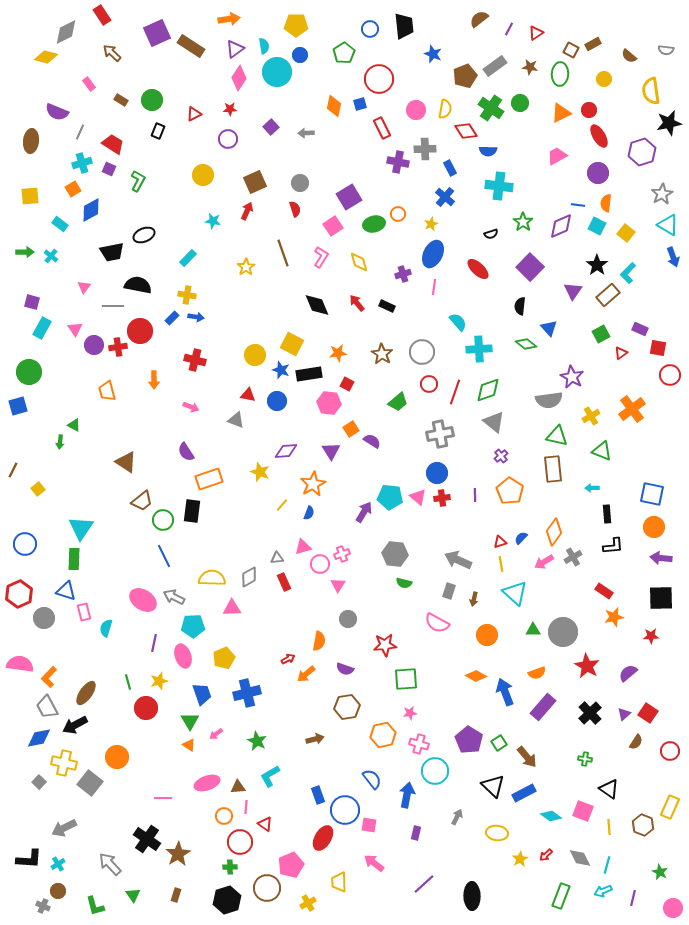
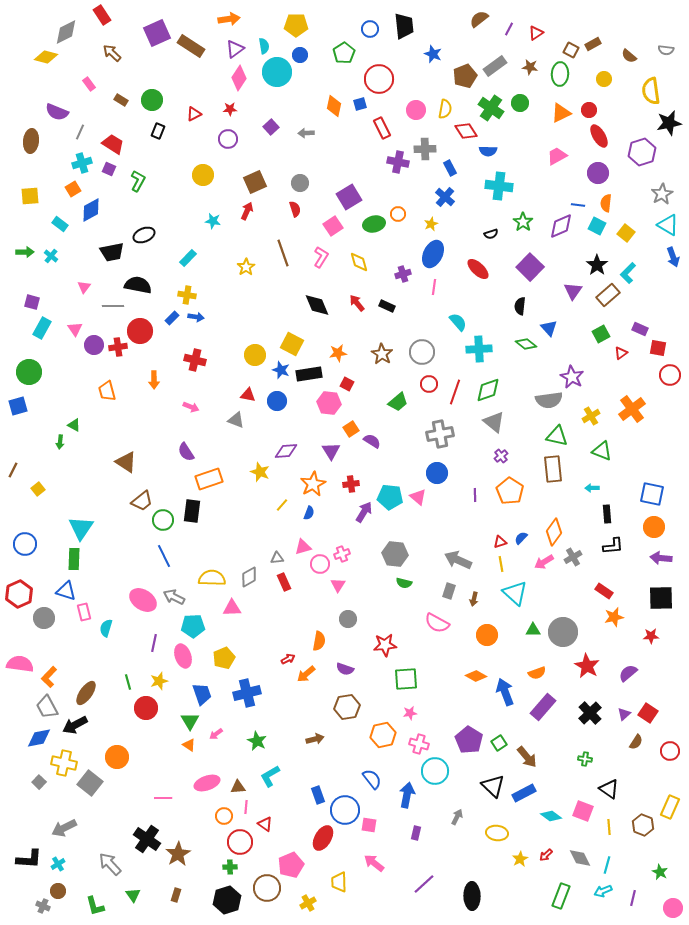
red cross at (442, 498): moved 91 px left, 14 px up
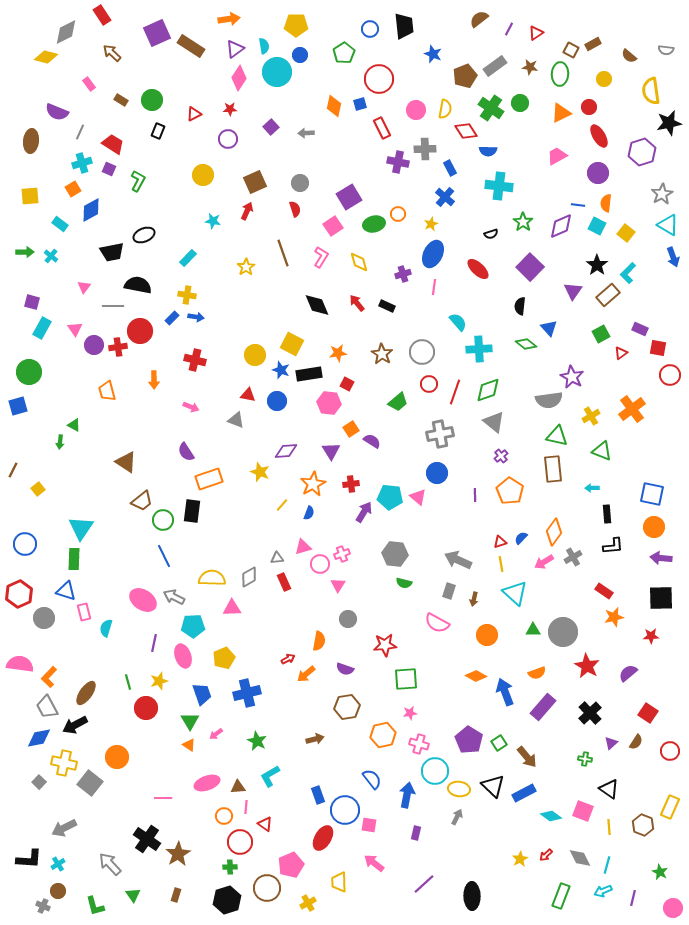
red circle at (589, 110): moved 3 px up
purple triangle at (624, 714): moved 13 px left, 29 px down
yellow ellipse at (497, 833): moved 38 px left, 44 px up
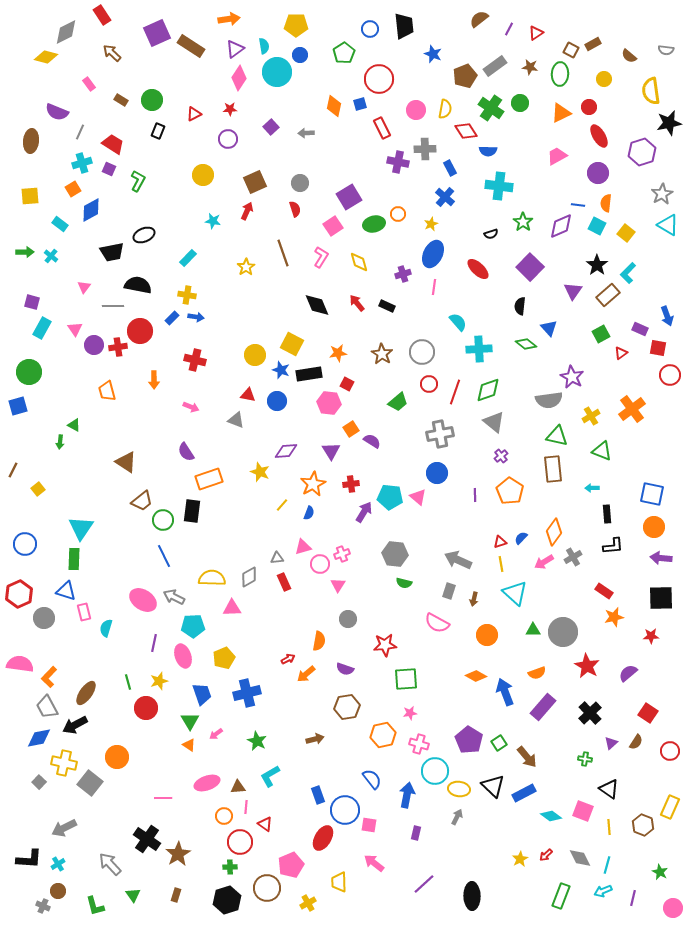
blue arrow at (673, 257): moved 6 px left, 59 px down
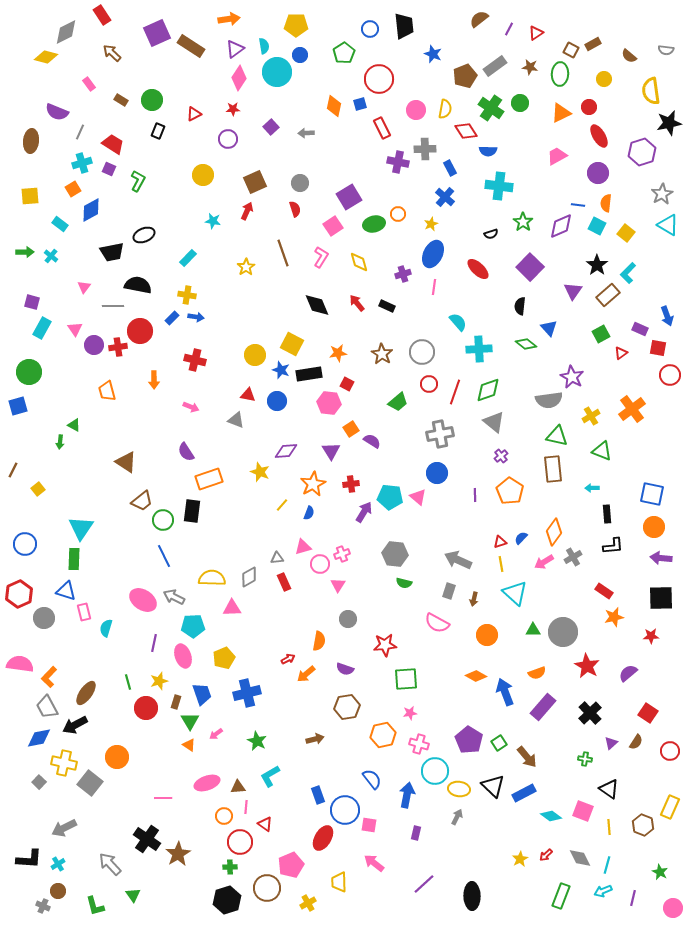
red star at (230, 109): moved 3 px right
brown rectangle at (176, 895): moved 193 px up
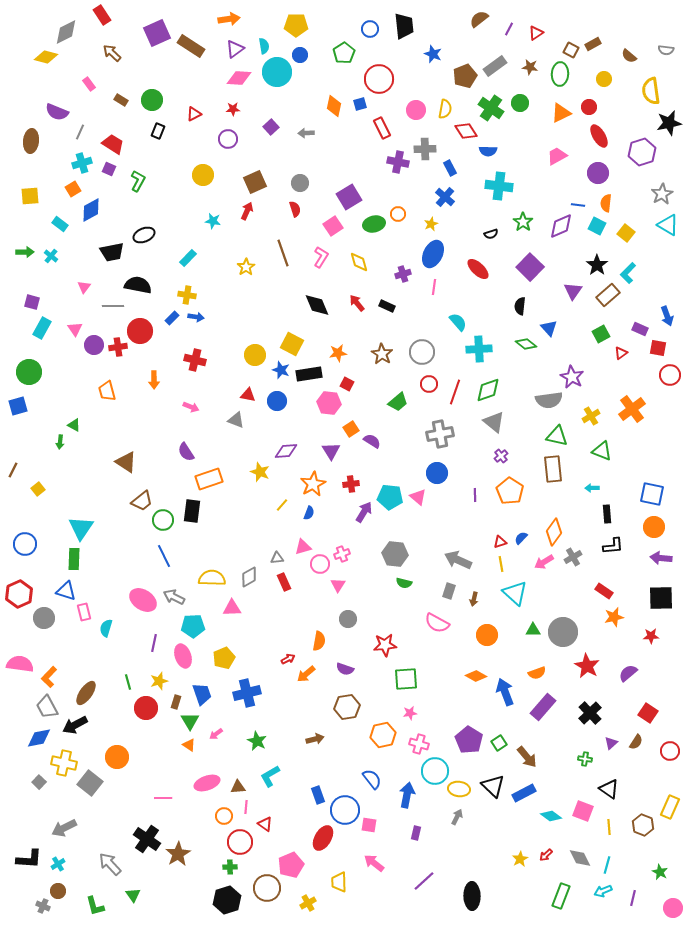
pink diamond at (239, 78): rotated 60 degrees clockwise
purple line at (424, 884): moved 3 px up
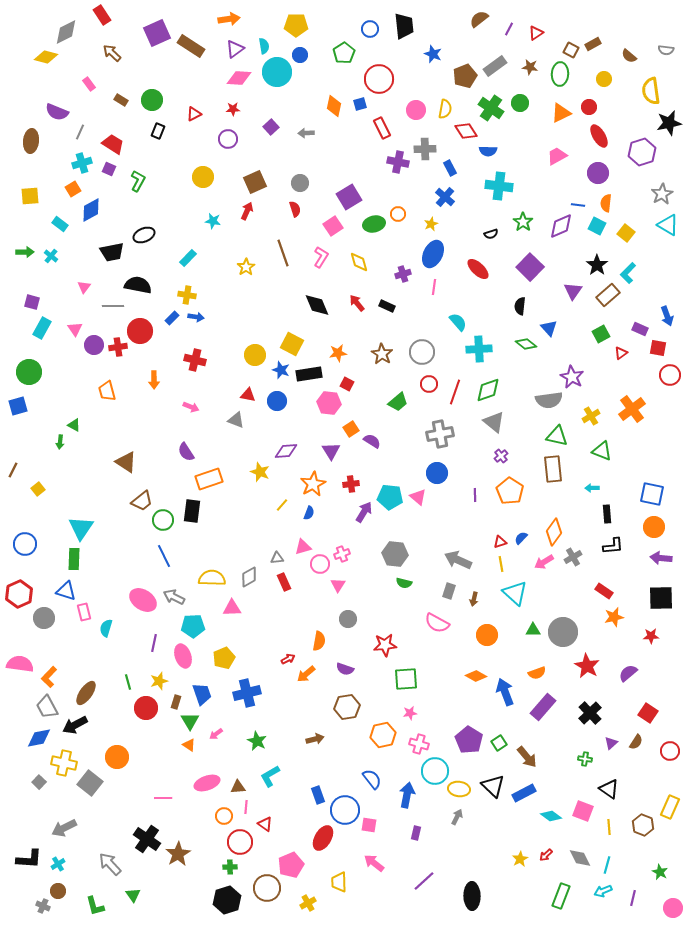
yellow circle at (203, 175): moved 2 px down
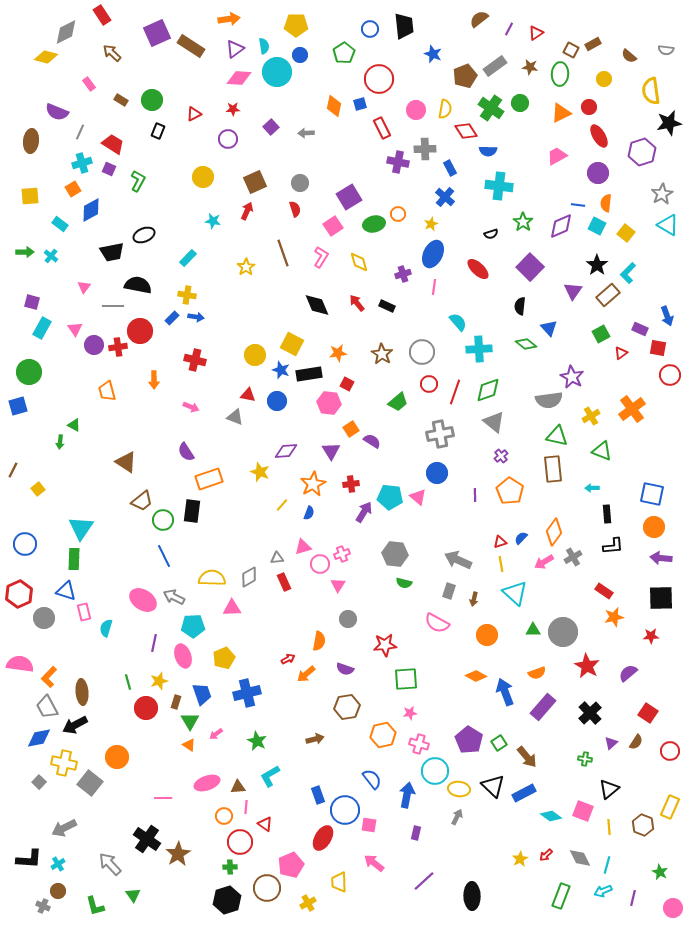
gray triangle at (236, 420): moved 1 px left, 3 px up
brown ellipse at (86, 693): moved 4 px left, 1 px up; rotated 40 degrees counterclockwise
black triangle at (609, 789): rotated 45 degrees clockwise
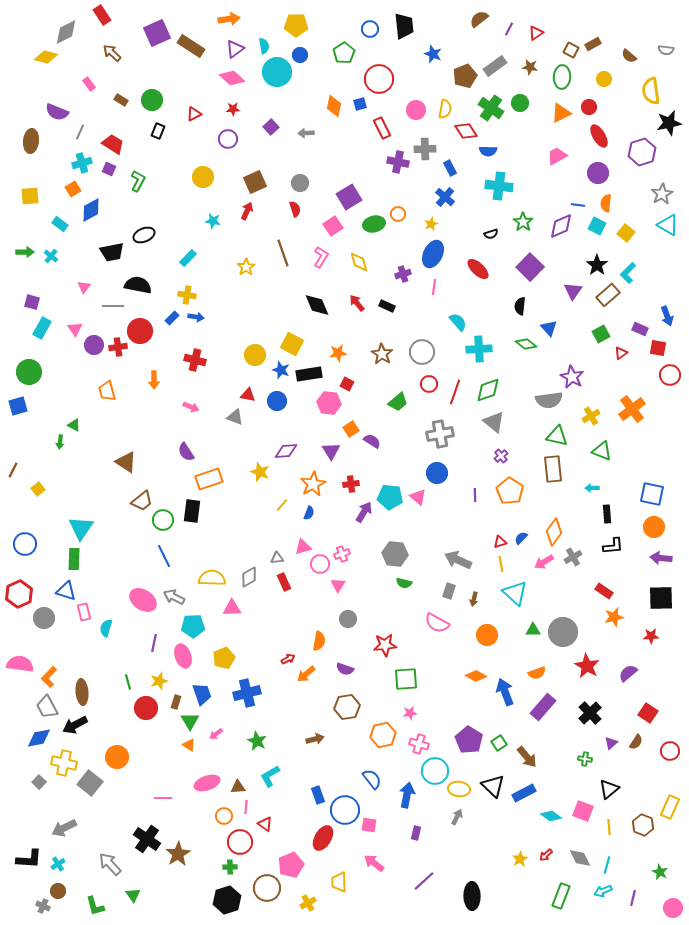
green ellipse at (560, 74): moved 2 px right, 3 px down
pink diamond at (239, 78): moved 7 px left; rotated 40 degrees clockwise
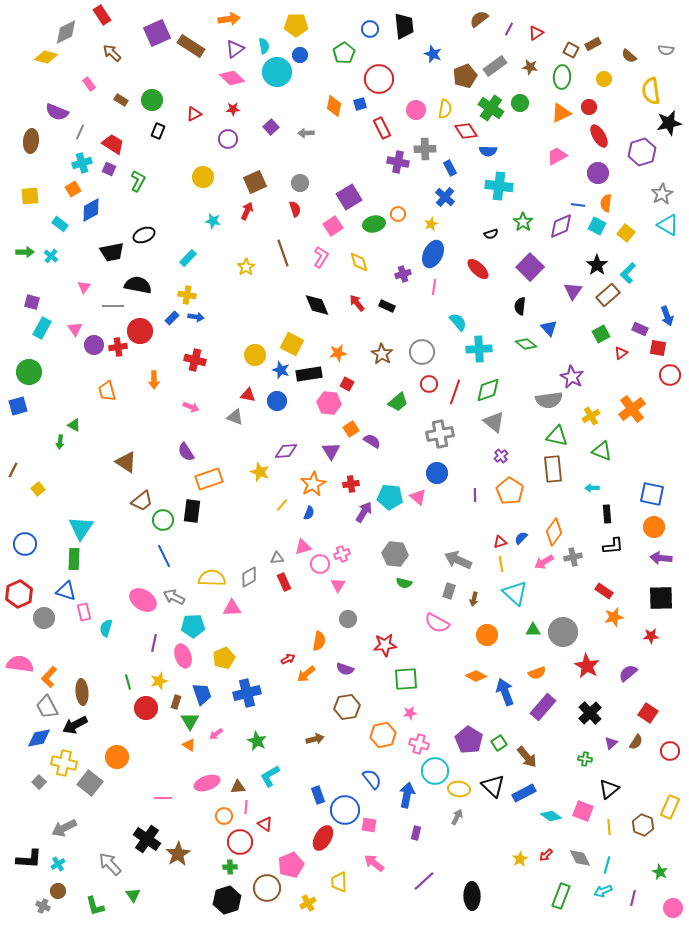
gray cross at (573, 557): rotated 18 degrees clockwise
